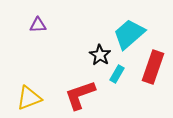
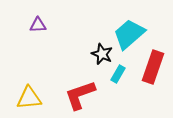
black star: moved 2 px right, 1 px up; rotated 10 degrees counterclockwise
cyan rectangle: moved 1 px right
yellow triangle: rotated 16 degrees clockwise
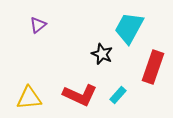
purple triangle: rotated 36 degrees counterclockwise
cyan trapezoid: moved 6 px up; rotated 20 degrees counterclockwise
cyan rectangle: moved 21 px down; rotated 12 degrees clockwise
red L-shape: rotated 136 degrees counterclockwise
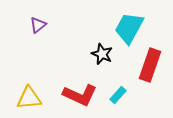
red rectangle: moved 3 px left, 2 px up
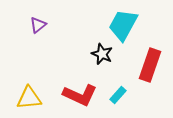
cyan trapezoid: moved 6 px left, 3 px up
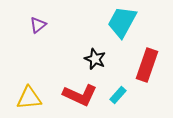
cyan trapezoid: moved 1 px left, 3 px up
black star: moved 7 px left, 5 px down
red rectangle: moved 3 px left
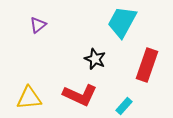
cyan rectangle: moved 6 px right, 11 px down
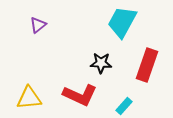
black star: moved 6 px right, 4 px down; rotated 20 degrees counterclockwise
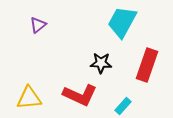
cyan rectangle: moved 1 px left
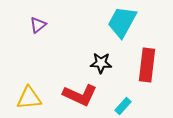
red rectangle: rotated 12 degrees counterclockwise
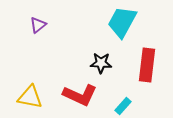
yellow triangle: moved 1 px right, 1 px up; rotated 16 degrees clockwise
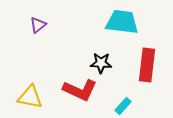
cyan trapezoid: rotated 68 degrees clockwise
red L-shape: moved 5 px up
